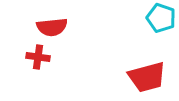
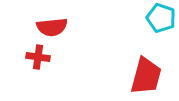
red trapezoid: moved 1 px left, 1 px up; rotated 60 degrees counterclockwise
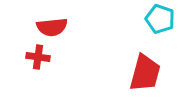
cyan pentagon: moved 1 px left, 1 px down
red trapezoid: moved 1 px left, 3 px up
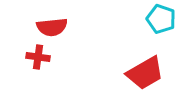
cyan pentagon: moved 1 px right
red trapezoid: rotated 45 degrees clockwise
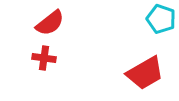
red semicircle: moved 2 px left, 4 px up; rotated 32 degrees counterclockwise
red cross: moved 6 px right, 1 px down
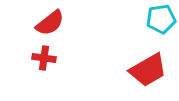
cyan pentagon: rotated 28 degrees counterclockwise
red trapezoid: moved 3 px right, 3 px up
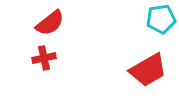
red cross: rotated 20 degrees counterclockwise
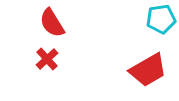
red semicircle: moved 2 px right; rotated 96 degrees clockwise
red cross: moved 3 px right, 1 px down; rotated 30 degrees counterclockwise
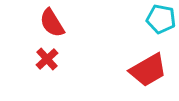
cyan pentagon: rotated 20 degrees clockwise
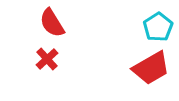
cyan pentagon: moved 3 px left, 8 px down; rotated 28 degrees clockwise
red trapezoid: moved 3 px right, 2 px up
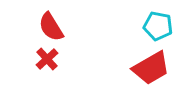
red semicircle: moved 1 px left, 4 px down
cyan pentagon: moved 1 px up; rotated 28 degrees counterclockwise
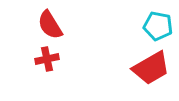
red semicircle: moved 1 px left, 2 px up
red cross: rotated 30 degrees clockwise
